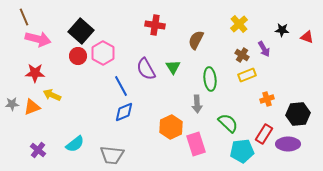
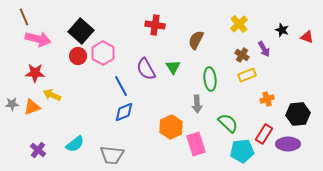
black star: rotated 16 degrees clockwise
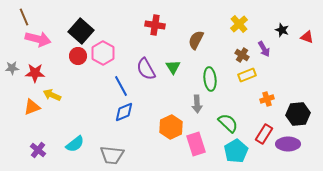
gray star: moved 36 px up
cyan pentagon: moved 6 px left; rotated 25 degrees counterclockwise
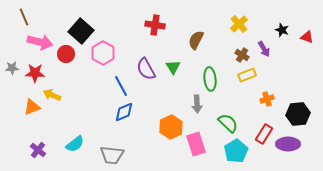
pink arrow: moved 2 px right, 3 px down
red circle: moved 12 px left, 2 px up
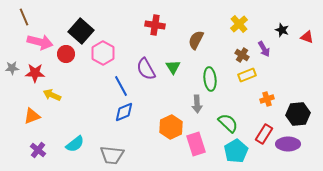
orange triangle: moved 9 px down
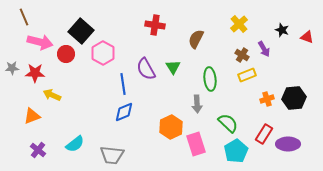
brown semicircle: moved 1 px up
blue line: moved 2 px right, 2 px up; rotated 20 degrees clockwise
black hexagon: moved 4 px left, 16 px up
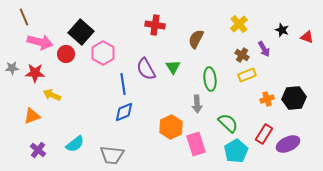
black square: moved 1 px down
purple ellipse: rotated 25 degrees counterclockwise
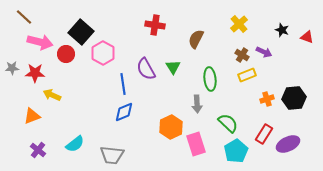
brown line: rotated 24 degrees counterclockwise
purple arrow: moved 3 px down; rotated 35 degrees counterclockwise
